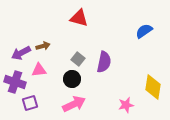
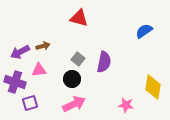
purple arrow: moved 1 px left, 1 px up
pink star: rotated 21 degrees clockwise
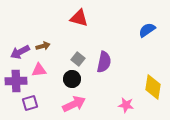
blue semicircle: moved 3 px right, 1 px up
purple cross: moved 1 px right, 1 px up; rotated 20 degrees counterclockwise
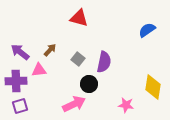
brown arrow: moved 7 px right, 4 px down; rotated 32 degrees counterclockwise
purple arrow: rotated 66 degrees clockwise
black circle: moved 17 px right, 5 px down
purple square: moved 10 px left, 3 px down
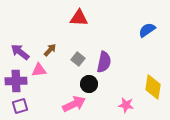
red triangle: rotated 12 degrees counterclockwise
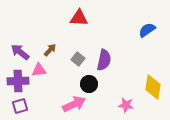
purple semicircle: moved 2 px up
purple cross: moved 2 px right
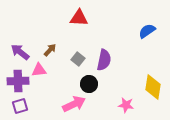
blue semicircle: moved 1 px down
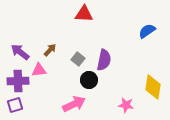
red triangle: moved 5 px right, 4 px up
black circle: moved 4 px up
purple square: moved 5 px left, 1 px up
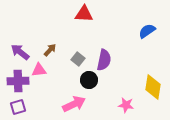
purple square: moved 3 px right, 2 px down
